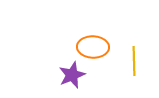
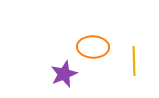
purple star: moved 8 px left, 1 px up
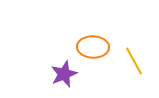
yellow line: rotated 28 degrees counterclockwise
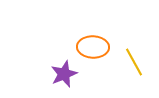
yellow line: moved 1 px down
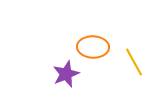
purple star: moved 2 px right
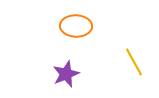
orange ellipse: moved 17 px left, 21 px up
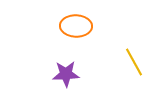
purple star: rotated 20 degrees clockwise
